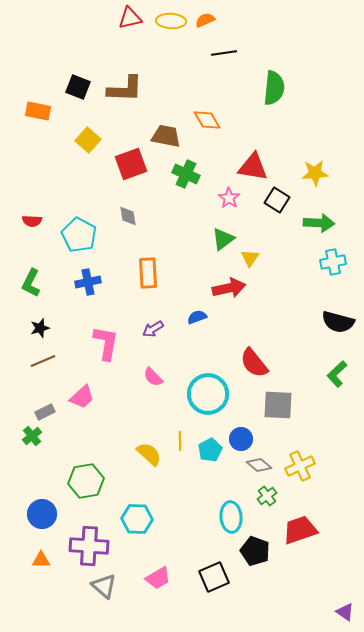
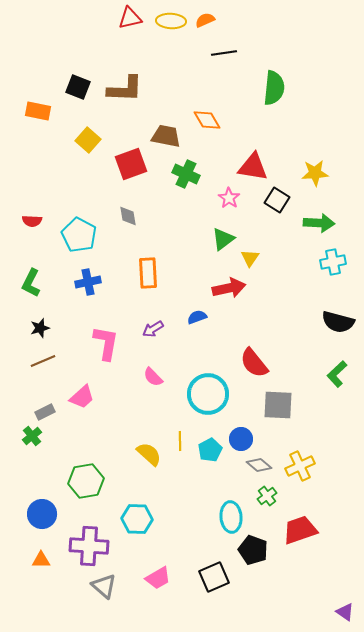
black pentagon at (255, 551): moved 2 px left, 1 px up
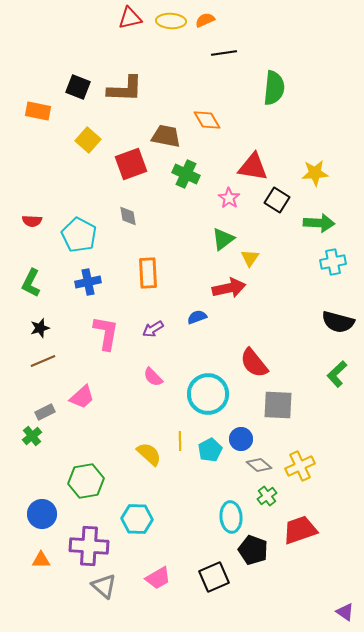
pink L-shape at (106, 343): moved 10 px up
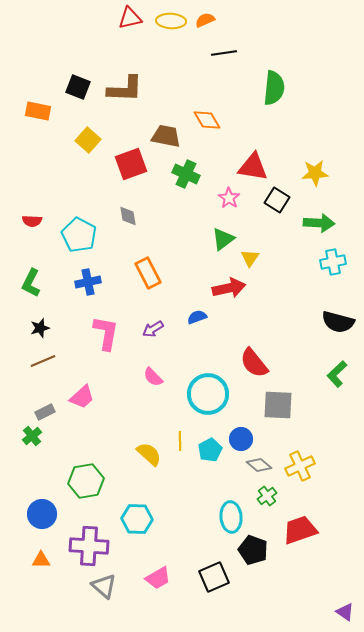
orange rectangle at (148, 273): rotated 24 degrees counterclockwise
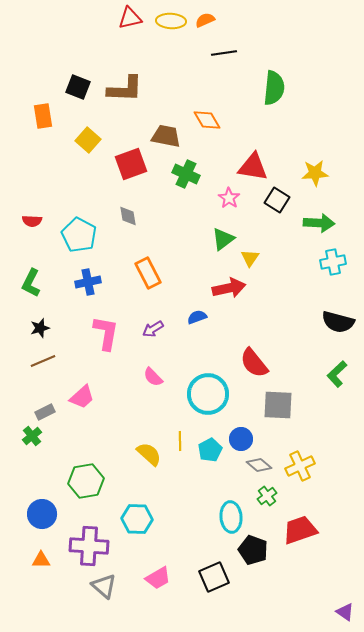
orange rectangle at (38, 111): moved 5 px right, 5 px down; rotated 70 degrees clockwise
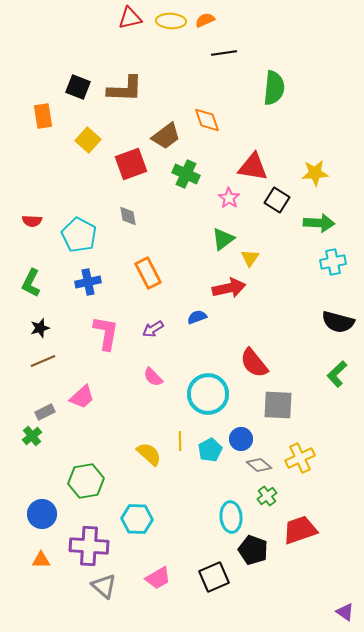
orange diamond at (207, 120): rotated 12 degrees clockwise
brown trapezoid at (166, 136): rotated 132 degrees clockwise
yellow cross at (300, 466): moved 8 px up
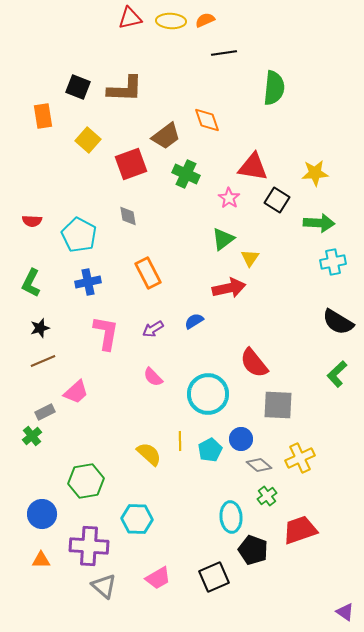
blue semicircle at (197, 317): moved 3 px left, 4 px down; rotated 12 degrees counterclockwise
black semicircle at (338, 322): rotated 16 degrees clockwise
pink trapezoid at (82, 397): moved 6 px left, 5 px up
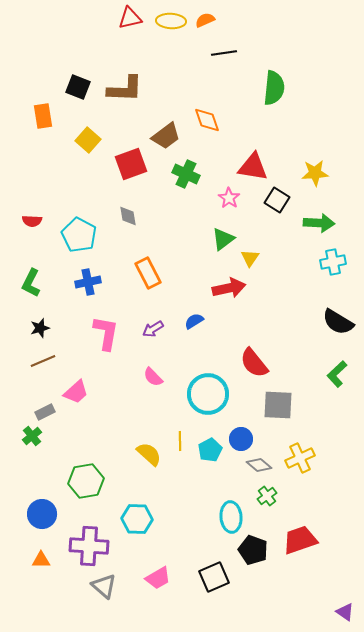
red trapezoid at (300, 530): moved 10 px down
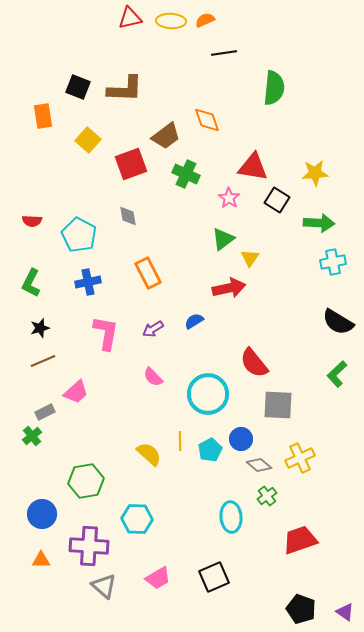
black pentagon at (253, 550): moved 48 px right, 59 px down
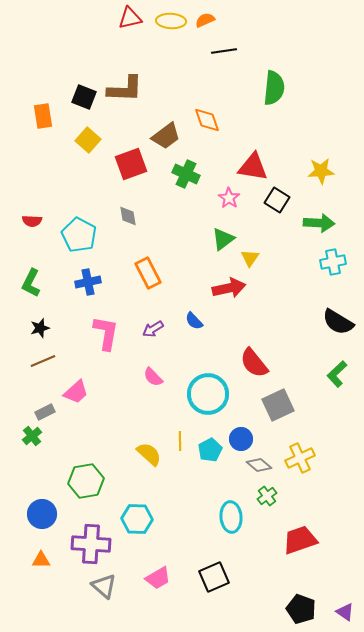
black line at (224, 53): moved 2 px up
black square at (78, 87): moved 6 px right, 10 px down
yellow star at (315, 173): moved 6 px right, 2 px up
blue semicircle at (194, 321): rotated 102 degrees counterclockwise
gray square at (278, 405): rotated 28 degrees counterclockwise
purple cross at (89, 546): moved 2 px right, 2 px up
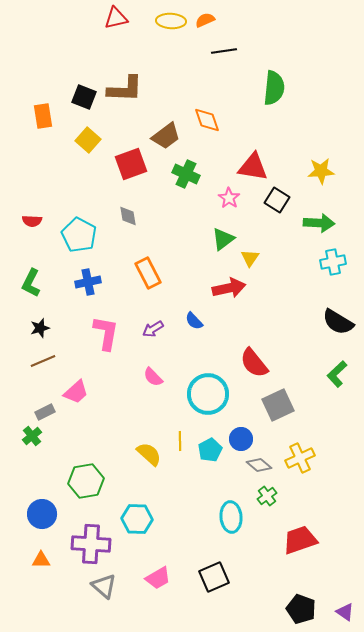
red triangle at (130, 18): moved 14 px left
